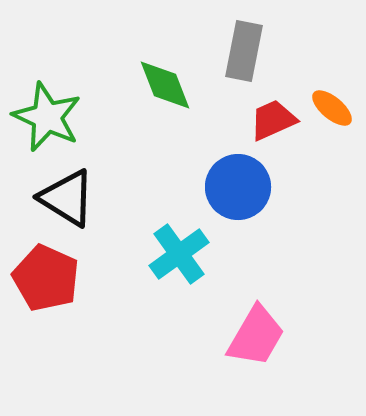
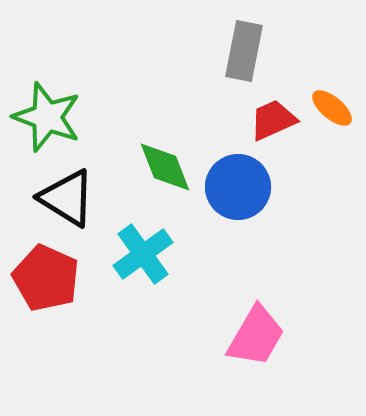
green diamond: moved 82 px down
green star: rotated 4 degrees counterclockwise
cyan cross: moved 36 px left
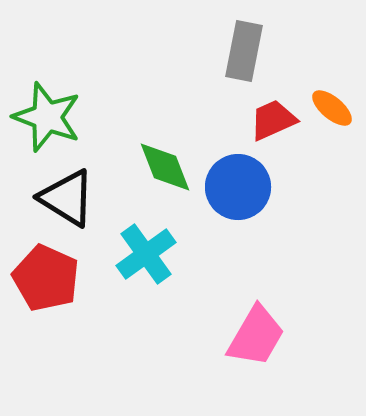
cyan cross: moved 3 px right
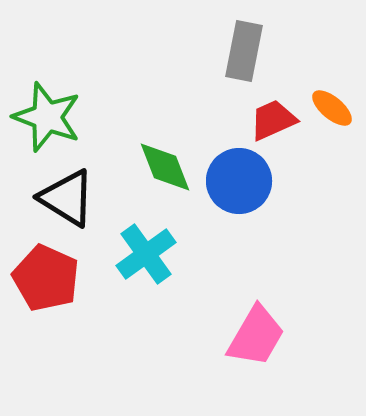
blue circle: moved 1 px right, 6 px up
